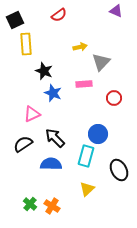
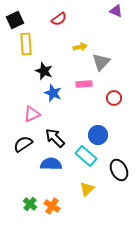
red semicircle: moved 4 px down
blue circle: moved 1 px down
cyan rectangle: rotated 65 degrees counterclockwise
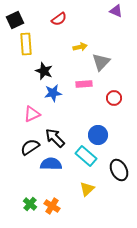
blue star: rotated 30 degrees counterclockwise
black semicircle: moved 7 px right, 3 px down
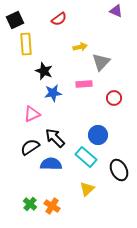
cyan rectangle: moved 1 px down
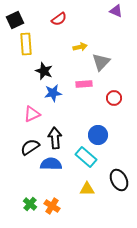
black arrow: rotated 40 degrees clockwise
black ellipse: moved 10 px down
yellow triangle: rotated 42 degrees clockwise
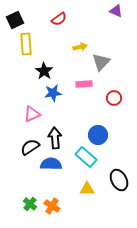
black star: rotated 12 degrees clockwise
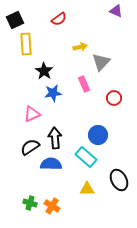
pink rectangle: rotated 70 degrees clockwise
green cross: moved 1 px up; rotated 24 degrees counterclockwise
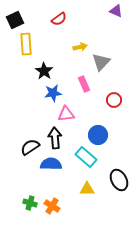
red circle: moved 2 px down
pink triangle: moved 34 px right; rotated 18 degrees clockwise
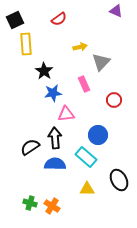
blue semicircle: moved 4 px right
